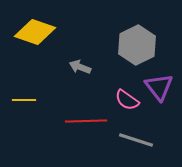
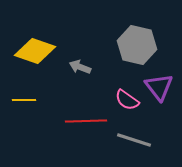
yellow diamond: moved 19 px down
gray hexagon: rotated 21 degrees counterclockwise
gray line: moved 2 px left
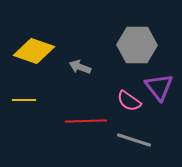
gray hexagon: rotated 12 degrees counterclockwise
yellow diamond: moved 1 px left
pink semicircle: moved 2 px right, 1 px down
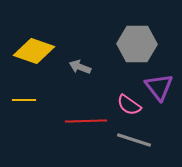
gray hexagon: moved 1 px up
pink semicircle: moved 4 px down
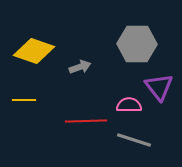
gray arrow: rotated 140 degrees clockwise
pink semicircle: rotated 145 degrees clockwise
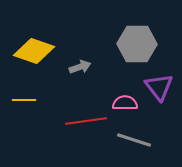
pink semicircle: moved 4 px left, 2 px up
red line: rotated 6 degrees counterclockwise
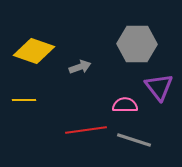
pink semicircle: moved 2 px down
red line: moved 9 px down
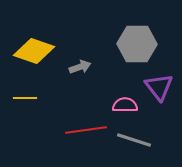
yellow line: moved 1 px right, 2 px up
